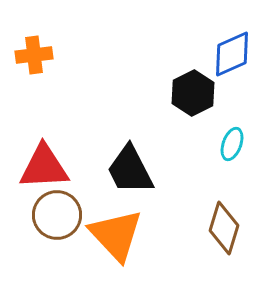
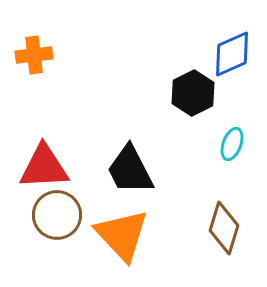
orange triangle: moved 6 px right
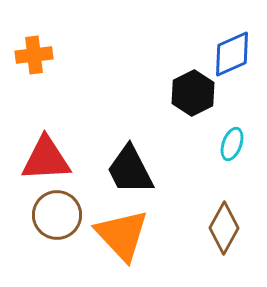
red triangle: moved 2 px right, 8 px up
brown diamond: rotated 12 degrees clockwise
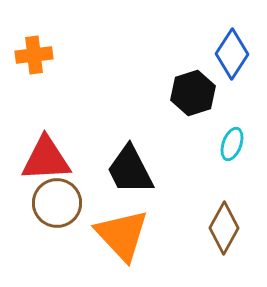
blue diamond: rotated 33 degrees counterclockwise
black hexagon: rotated 9 degrees clockwise
brown circle: moved 12 px up
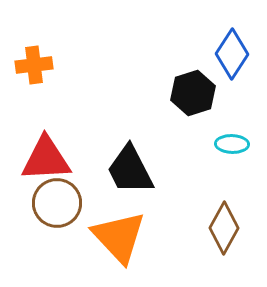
orange cross: moved 10 px down
cyan ellipse: rotated 72 degrees clockwise
orange triangle: moved 3 px left, 2 px down
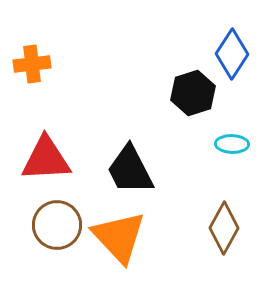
orange cross: moved 2 px left, 1 px up
brown circle: moved 22 px down
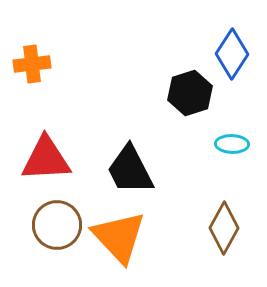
black hexagon: moved 3 px left
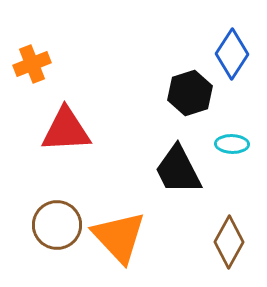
orange cross: rotated 15 degrees counterclockwise
red triangle: moved 20 px right, 29 px up
black trapezoid: moved 48 px right
brown diamond: moved 5 px right, 14 px down
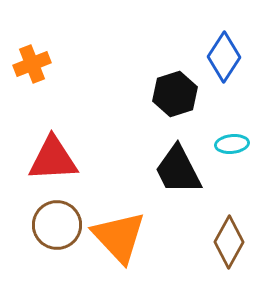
blue diamond: moved 8 px left, 3 px down
black hexagon: moved 15 px left, 1 px down
red triangle: moved 13 px left, 29 px down
cyan ellipse: rotated 8 degrees counterclockwise
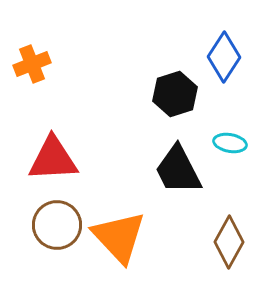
cyan ellipse: moved 2 px left, 1 px up; rotated 16 degrees clockwise
